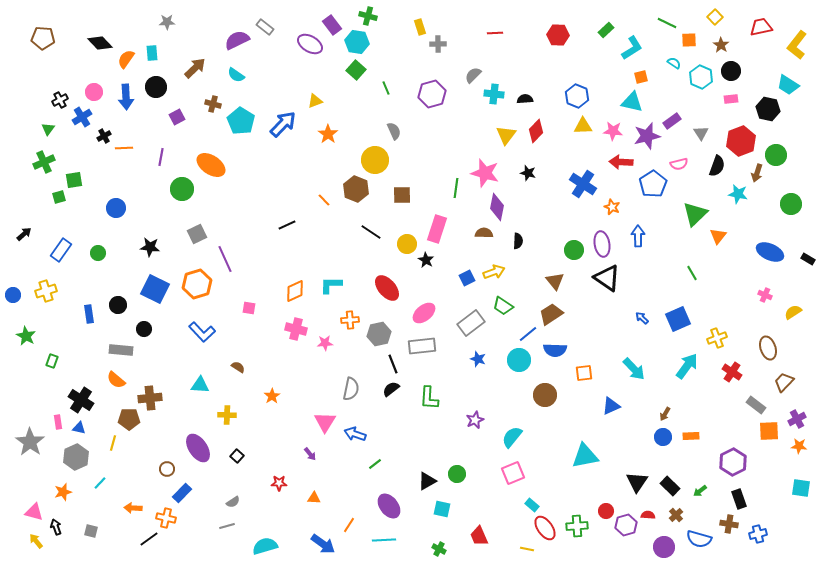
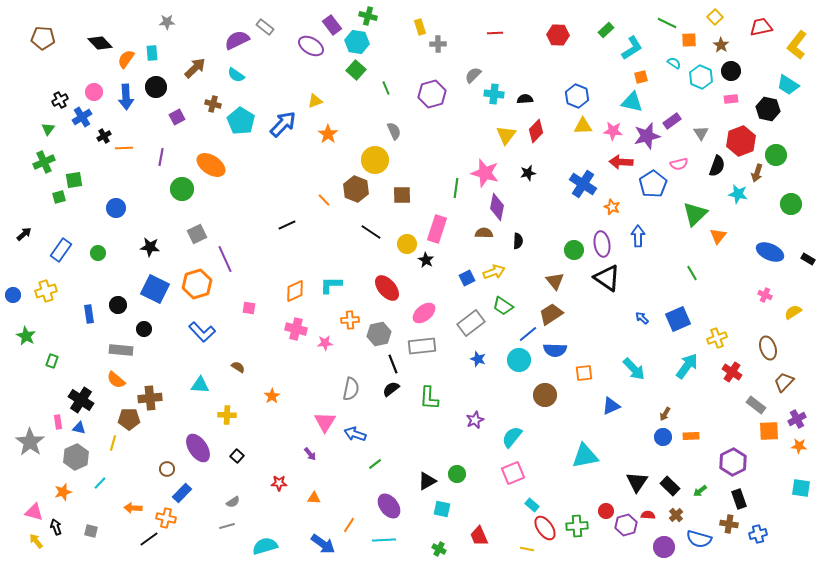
purple ellipse at (310, 44): moved 1 px right, 2 px down
black star at (528, 173): rotated 28 degrees counterclockwise
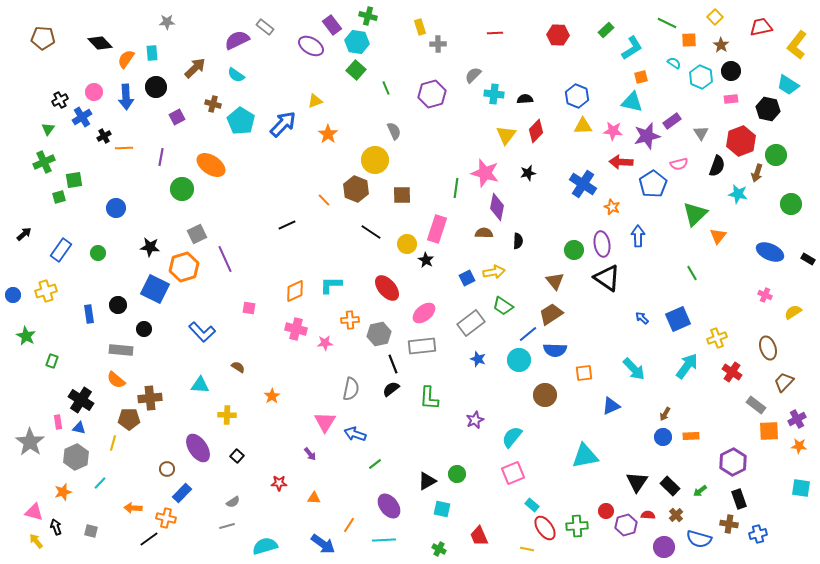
yellow arrow at (494, 272): rotated 10 degrees clockwise
orange hexagon at (197, 284): moved 13 px left, 17 px up
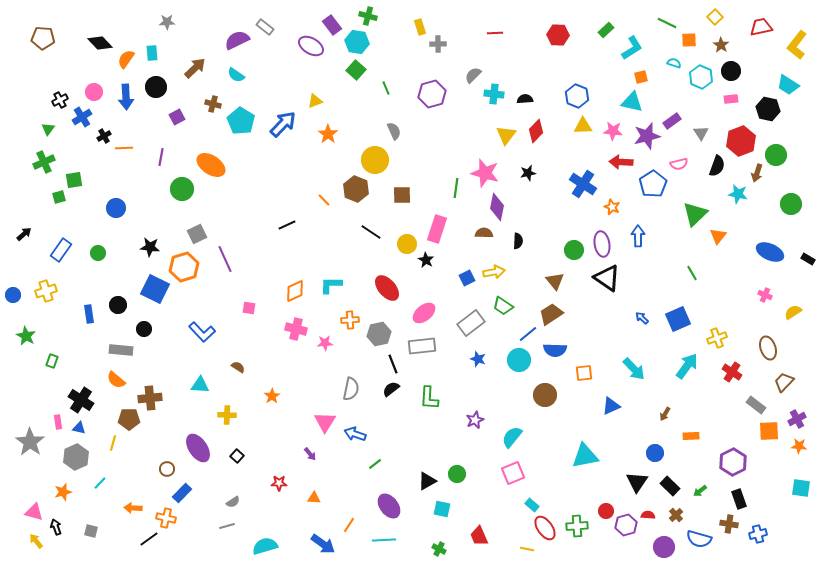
cyan semicircle at (674, 63): rotated 16 degrees counterclockwise
blue circle at (663, 437): moved 8 px left, 16 px down
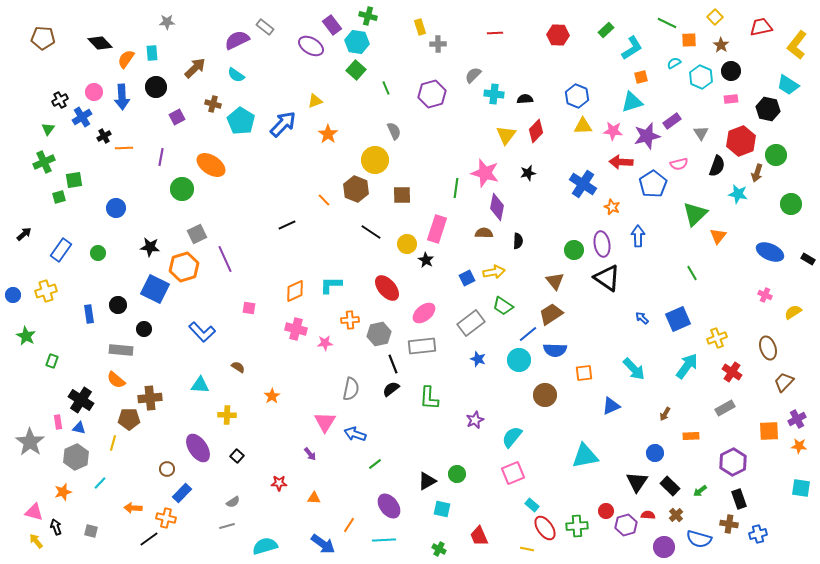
cyan semicircle at (674, 63): rotated 48 degrees counterclockwise
blue arrow at (126, 97): moved 4 px left
cyan triangle at (632, 102): rotated 30 degrees counterclockwise
gray rectangle at (756, 405): moved 31 px left, 3 px down; rotated 66 degrees counterclockwise
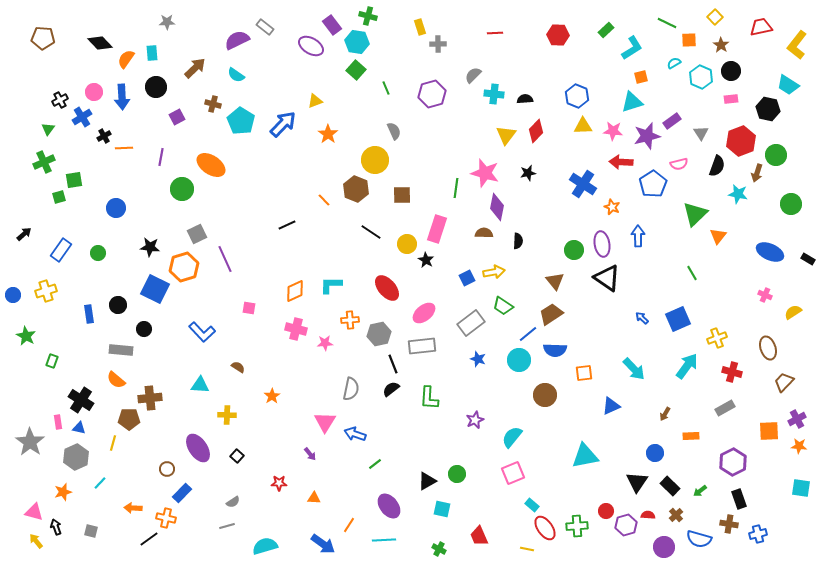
red cross at (732, 372): rotated 18 degrees counterclockwise
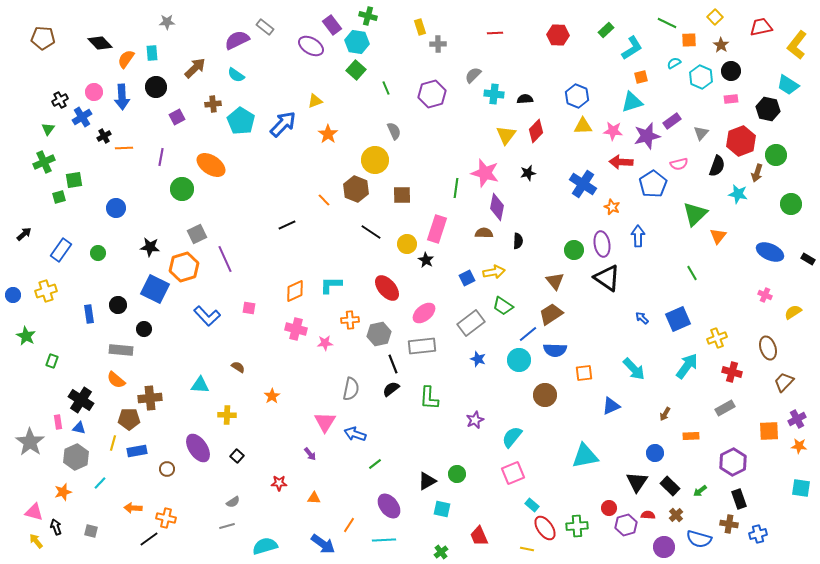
brown cross at (213, 104): rotated 21 degrees counterclockwise
gray triangle at (701, 133): rotated 14 degrees clockwise
blue L-shape at (202, 332): moved 5 px right, 16 px up
blue rectangle at (182, 493): moved 45 px left, 42 px up; rotated 36 degrees clockwise
red circle at (606, 511): moved 3 px right, 3 px up
green cross at (439, 549): moved 2 px right, 3 px down; rotated 24 degrees clockwise
